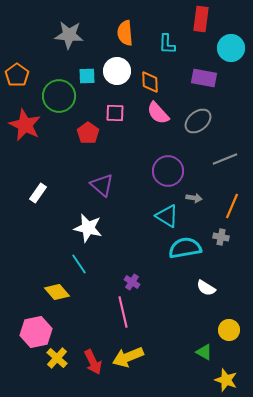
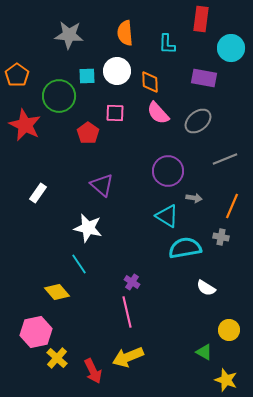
pink line: moved 4 px right
red arrow: moved 9 px down
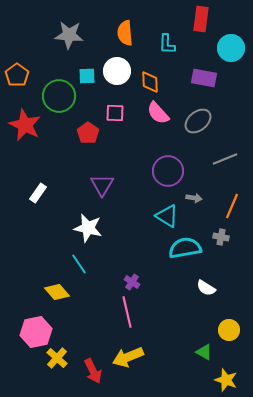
purple triangle: rotated 20 degrees clockwise
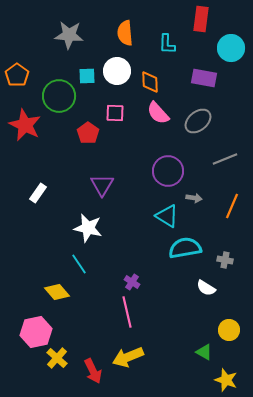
gray cross: moved 4 px right, 23 px down
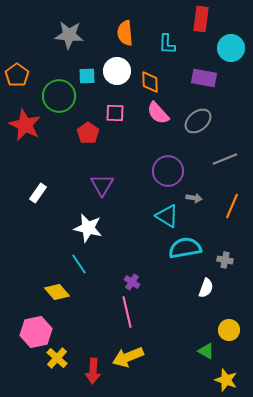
white semicircle: rotated 102 degrees counterclockwise
green triangle: moved 2 px right, 1 px up
red arrow: rotated 30 degrees clockwise
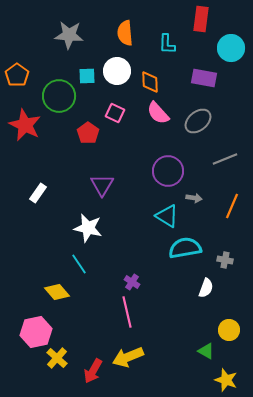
pink square: rotated 24 degrees clockwise
red arrow: rotated 25 degrees clockwise
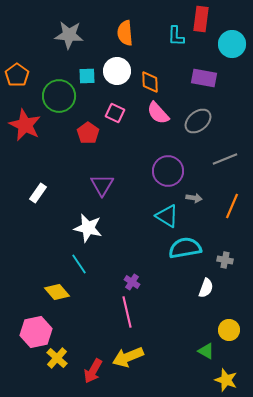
cyan L-shape: moved 9 px right, 8 px up
cyan circle: moved 1 px right, 4 px up
